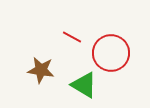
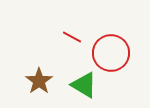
brown star: moved 2 px left, 11 px down; rotated 28 degrees clockwise
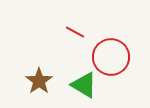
red line: moved 3 px right, 5 px up
red circle: moved 4 px down
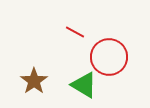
red circle: moved 2 px left
brown star: moved 5 px left
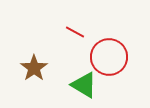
brown star: moved 13 px up
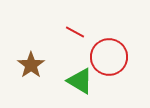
brown star: moved 3 px left, 3 px up
green triangle: moved 4 px left, 4 px up
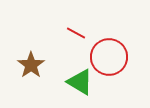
red line: moved 1 px right, 1 px down
green triangle: moved 1 px down
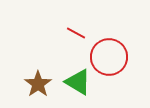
brown star: moved 7 px right, 19 px down
green triangle: moved 2 px left
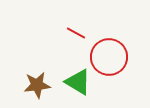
brown star: moved 1 px left, 1 px down; rotated 28 degrees clockwise
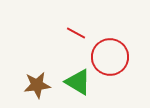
red circle: moved 1 px right
